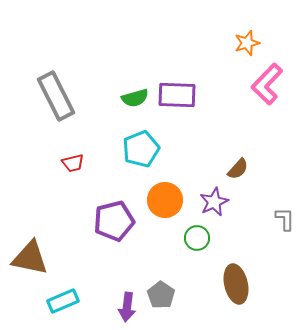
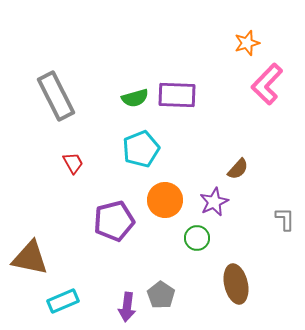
red trapezoid: rotated 105 degrees counterclockwise
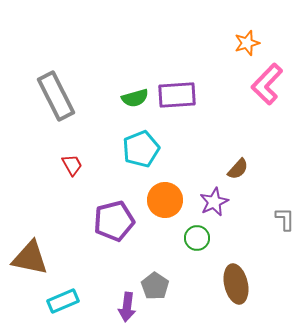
purple rectangle: rotated 6 degrees counterclockwise
red trapezoid: moved 1 px left, 2 px down
gray pentagon: moved 6 px left, 9 px up
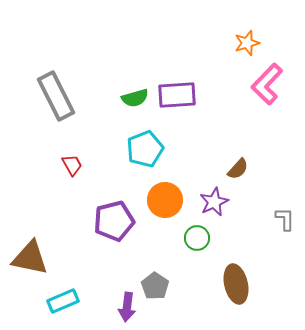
cyan pentagon: moved 4 px right
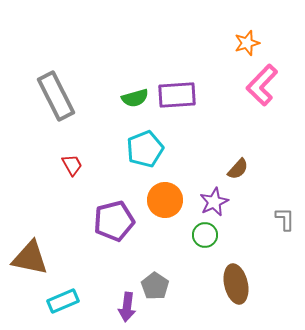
pink L-shape: moved 5 px left, 1 px down
green circle: moved 8 px right, 3 px up
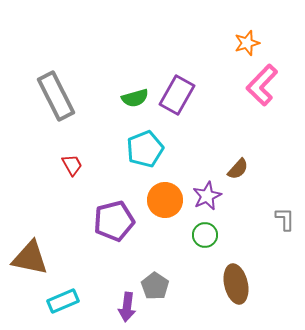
purple rectangle: rotated 57 degrees counterclockwise
purple star: moved 7 px left, 6 px up
